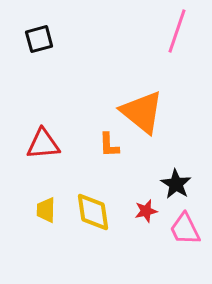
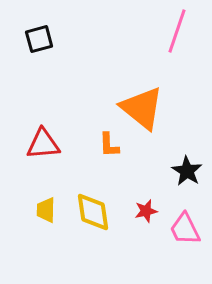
orange triangle: moved 4 px up
black star: moved 11 px right, 13 px up
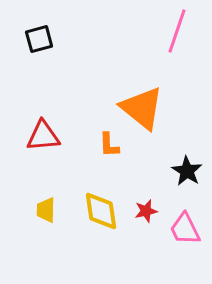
red triangle: moved 8 px up
yellow diamond: moved 8 px right, 1 px up
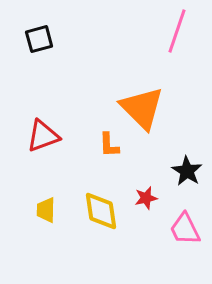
orange triangle: rotated 6 degrees clockwise
red triangle: rotated 15 degrees counterclockwise
red star: moved 13 px up
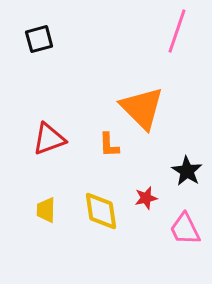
red triangle: moved 6 px right, 3 px down
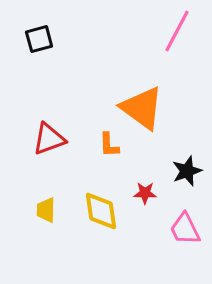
pink line: rotated 9 degrees clockwise
orange triangle: rotated 9 degrees counterclockwise
black star: rotated 20 degrees clockwise
red star: moved 1 px left, 5 px up; rotated 15 degrees clockwise
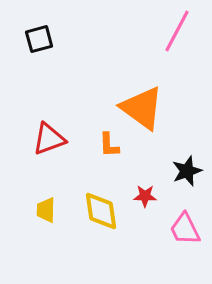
red star: moved 3 px down
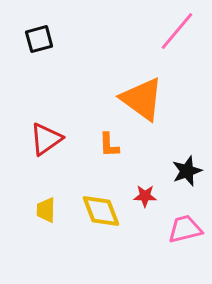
pink line: rotated 12 degrees clockwise
orange triangle: moved 9 px up
red triangle: moved 3 px left; rotated 15 degrees counterclockwise
yellow diamond: rotated 12 degrees counterclockwise
pink trapezoid: rotated 102 degrees clockwise
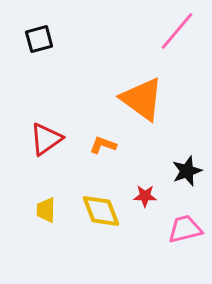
orange L-shape: moved 6 px left; rotated 112 degrees clockwise
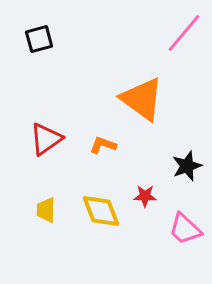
pink line: moved 7 px right, 2 px down
black star: moved 5 px up
pink trapezoid: rotated 123 degrees counterclockwise
